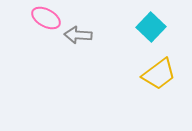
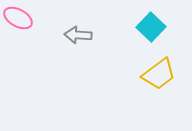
pink ellipse: moved 28 px left
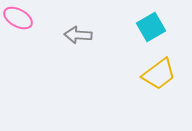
cyan square: rotated 16 degrees clockwise
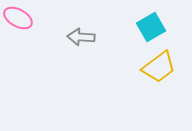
gray arrow: moved 3 px right, 2 px down
yellow trapezoid: moved 7 px up
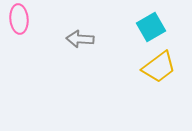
pink ellipse: moved 1 px right, 1 px down; rotated 56 degrees clockwise
gray arrow: moved 1 px left, 2 px down
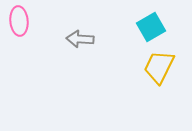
pink ellipse: moved 2 px down
yellow trapezoid: rotated 153 degrees clockwise
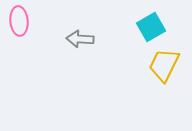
yellow trapezoid: moved 5 px right, 2 px up
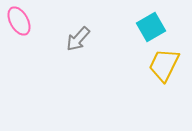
pink ellipse: rotated 24 degrees counterclockwise
gray arrow: moved 2 px left; rotated 52 degrees counterclockwise
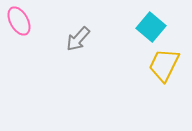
cyan square: rotated 20 degrees counterclockwise
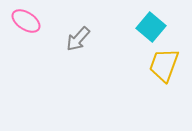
pink ellipse: moved 7 px right; rotated 28 degrees counterclockwise
yellow trapezoid: rotated 6 degrees counterclockwise
